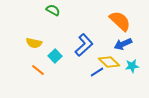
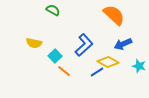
orange semicircle: moved 6 px left, 6 px up
yellow diamond: moved 1 px left; rotated 15 degrees counterclockwise
cyan star: moved 7 px right; rotated 24 degrees clockwise
orange line: moved 26 px right, 1 px down
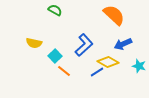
green semicircle: moved 2 px right
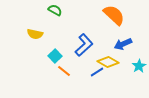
yellow semicircle: moved 1 px right, 9 px up
cyan star: rotated 24 degrees clockwise
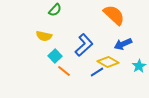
green semicircle: rotated 104 degrees clockwise
yellow semicircle: moved 9 px right, 2 px down
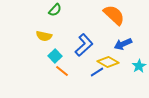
orange line: moved 2 px left
